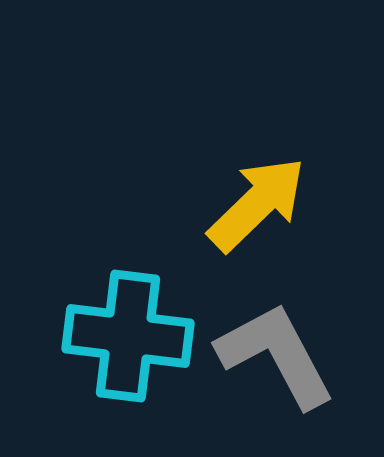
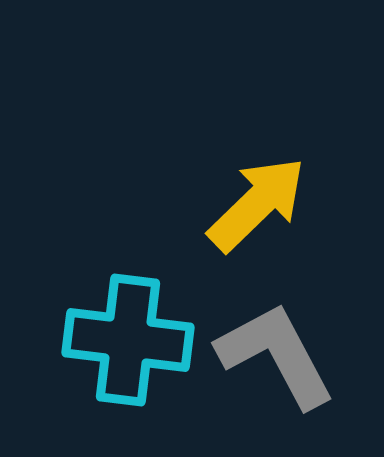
cyan cross: moved 4 px down
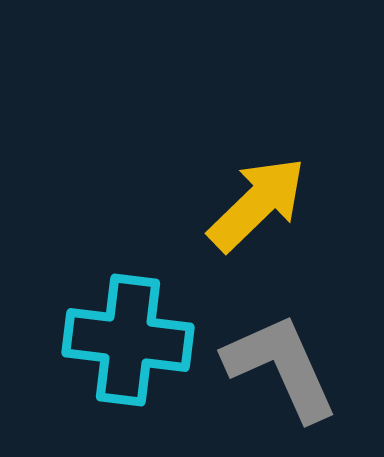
gray L-shape: moved 5 px right, 12 px down; rotated 4 degrees clockwise
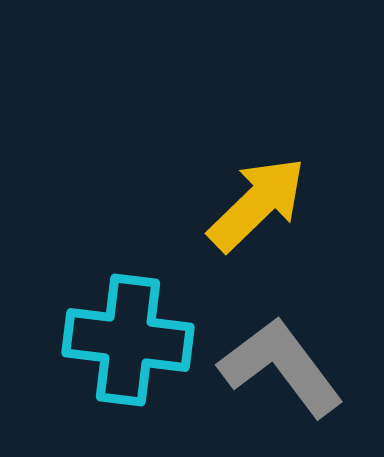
gray L-shape: rotated 13 degrees counterclockwise
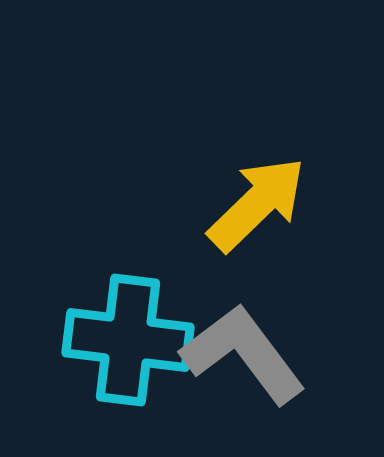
gray L-shape: moved 38 px left, 13 px up
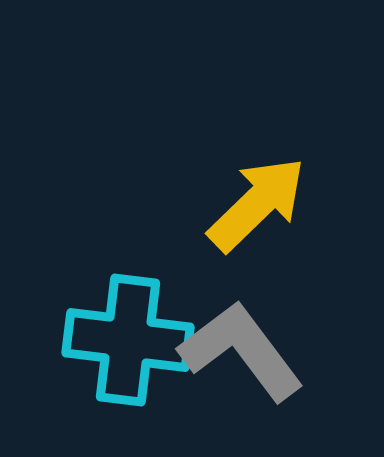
gray L-shape: moved 2 px left, 3 px up
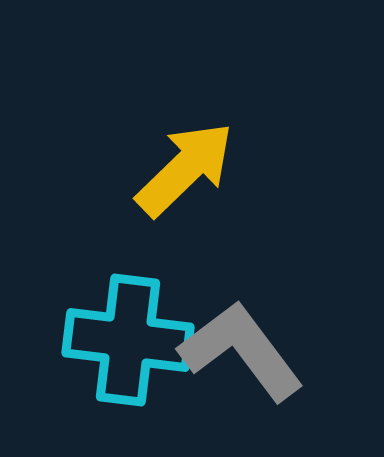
yellow arrow: moved 72 px left, 35 px up
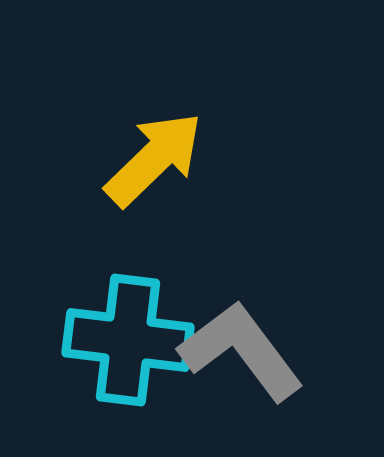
yellow arrow: moved 31 px left, 10 px up
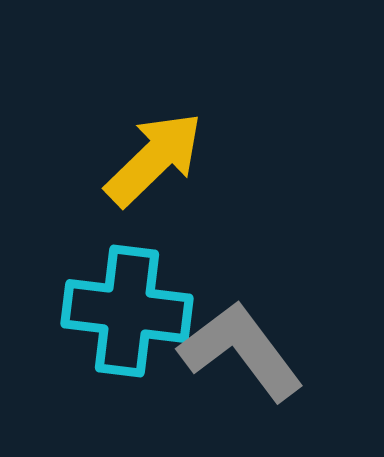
cyan cross: moved 1 px left, 29 px up
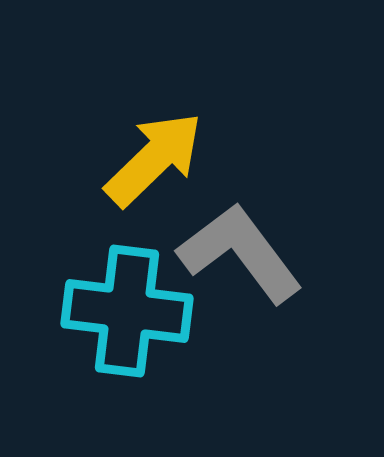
gray L-shape: moved 1 px left, 98 px up
